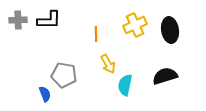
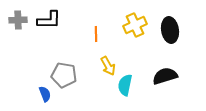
yellow arrow: moved 2 px down
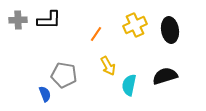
orange line: rotated 35 degrees clockwise
cyan semicircle: moved 4 px right
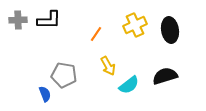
cyan semicircle: rotated 140 degrees counterclockwise
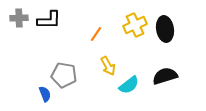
gray cross: moved 1 px right, 2 px up
black ellipse: moved 5 px left, 1 px up
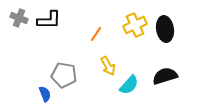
gray cross: rotated 24 degrees clockwise
cyan semicircle: rotated 10 degrees counterclockwise
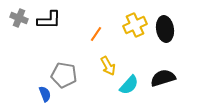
black semicircle: moved 2 px left, 2 px down
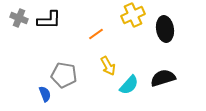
yellow cross: moved 2 px left, 10 px up
orange line: rotated 21 degrees clockwise
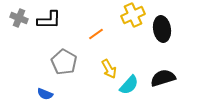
black ellipse: moved 3 px left
yellow arrow: moved 1 px right, 3 px down
gray pentagon: moved 13 px up; rotated 20 degrees clockwise
blue semicircle: rotated 133 degrees clockwise
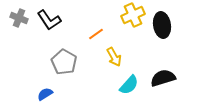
black L-shape: rotated 55 degrees clockwise
black ellipse: moved 4 px up
yellow arrow: moved 5 px right, 12 px up
blue semicircle: rotated 126 degrees clockwise
